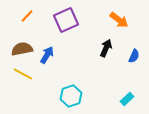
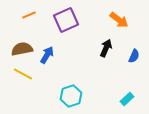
orange line: moved 2 px right, 1 px up; rotated 24 degrees clockwise
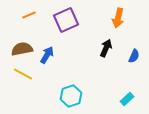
orange arrow: moved 1 px left, 2 px up; rotated 66 degrees clockwise
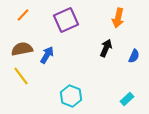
orange line: moved 6 px left; rotated 24 degrees counterclockwise
yellow line: moved 2 px left, 2 px down; rotated 24 degrees clockwise
cyan hexagon: rotated 20 degrees counterclockwise
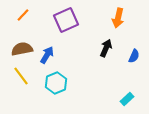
cyan hexagon: moved 15 px left, 13 px up; rotated 15 degrees clockwise
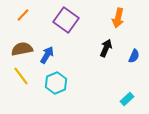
purple square: rotated 30 degrees counterclockwise
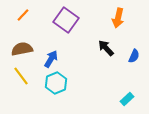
black arrow: rotated 66 degrees counterclockwise
blue arrow: moved 4 px right, 4 px down
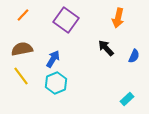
blue arrow: moved 2 px right
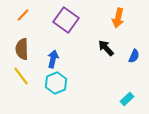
brown semicircle: rotated 80 degrees counterclockwise
blue arrow: rotated 18 degrees counterclockwise
